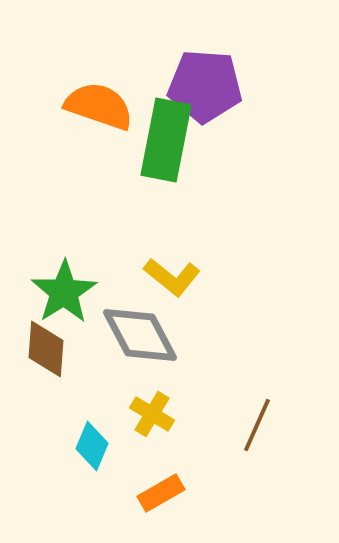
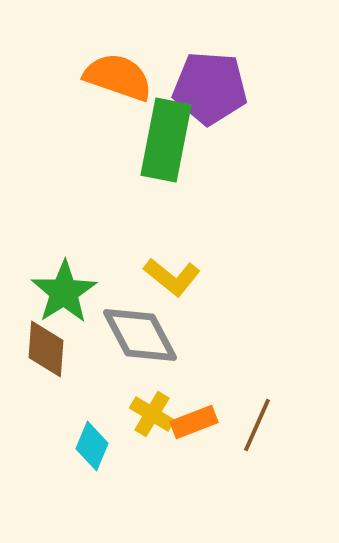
purple pentagon: moved 5 px right, 2 px down
orange semicircle: moved 19 px right, 29 px up
orange rectangle: moved 33 px right, 71 px up; rotated 9 degrees clockwise
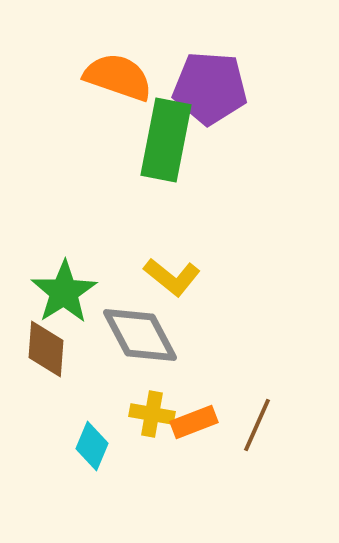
yellow cross: rotated 21 degrees counterclockwise
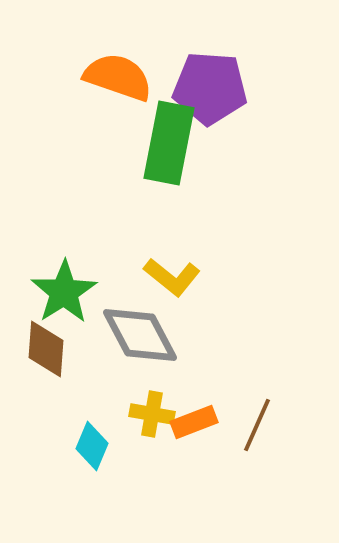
green rectangle: moved 3 px right, 3 px down
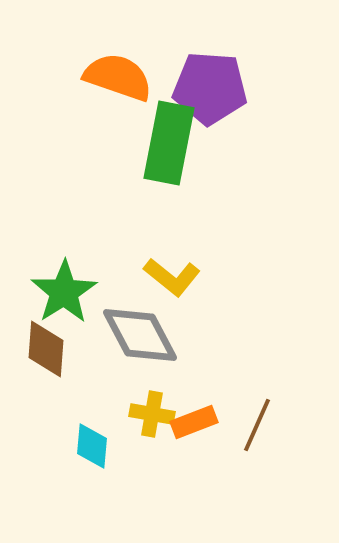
cyan diamond: rotated 18 degrees counterclockwise
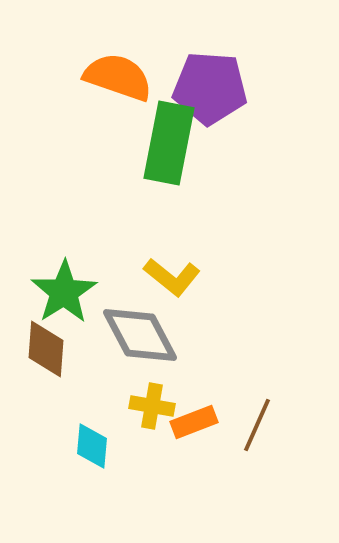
yellow cross: moved 8 px up
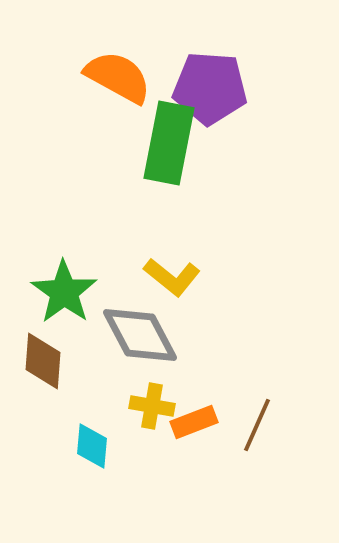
orange semicircle: rotated 10 degrees clockwise
green star: rotated 4 degrees counterclockwise
brown diamond: moved 3 px left, 12 px down
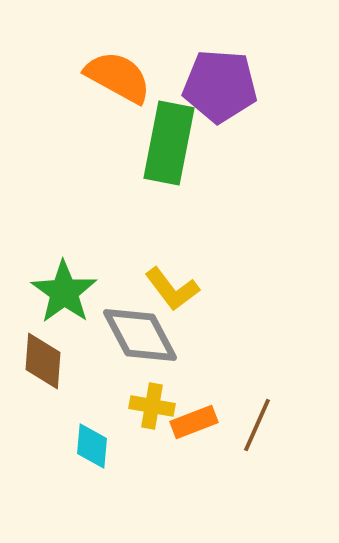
purple pentagon: moved 10 px right, 2 px up
yellow L-shape: moved 12 px down; rotated 14 degrees clockwise
